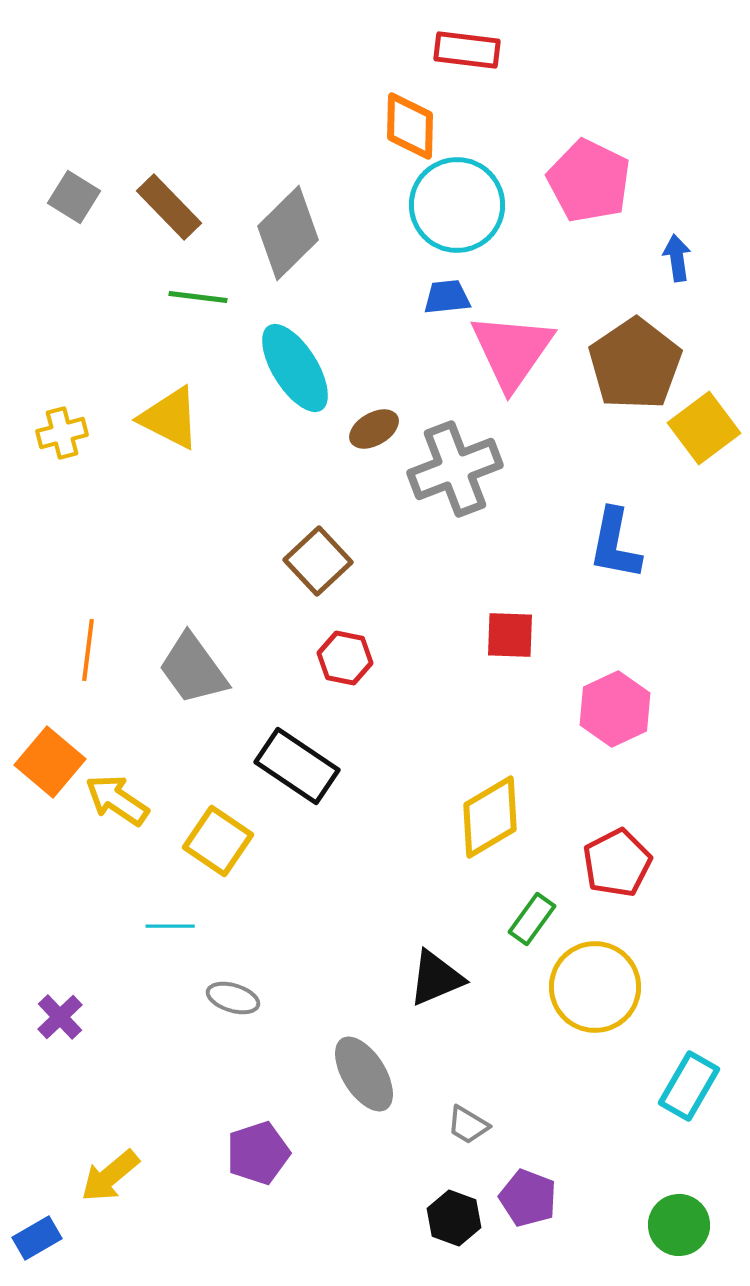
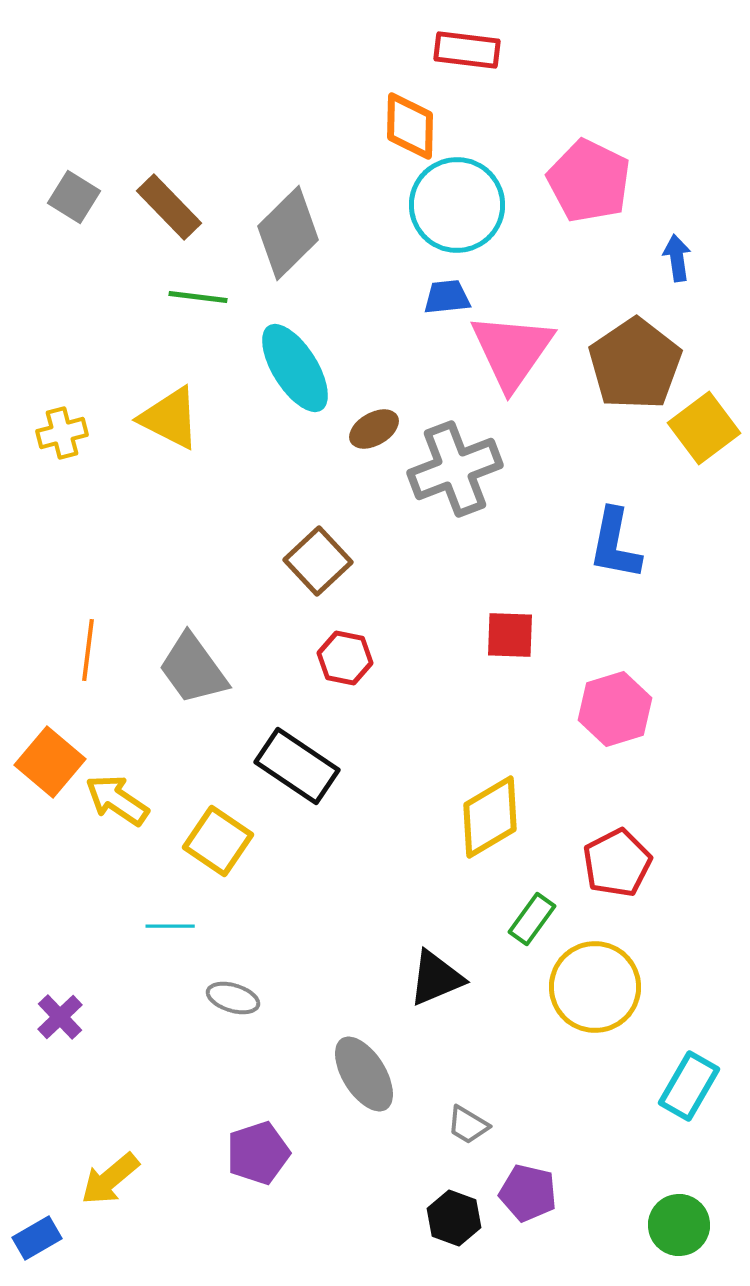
pink hexagon at (615, 709): rotated 8 degrees clockwise
yellow arrow at (110, 1176): moved 3 px down
purple pentagon at (528, 1198): moved 5 px up; rotated 8 degrees counterclockwise
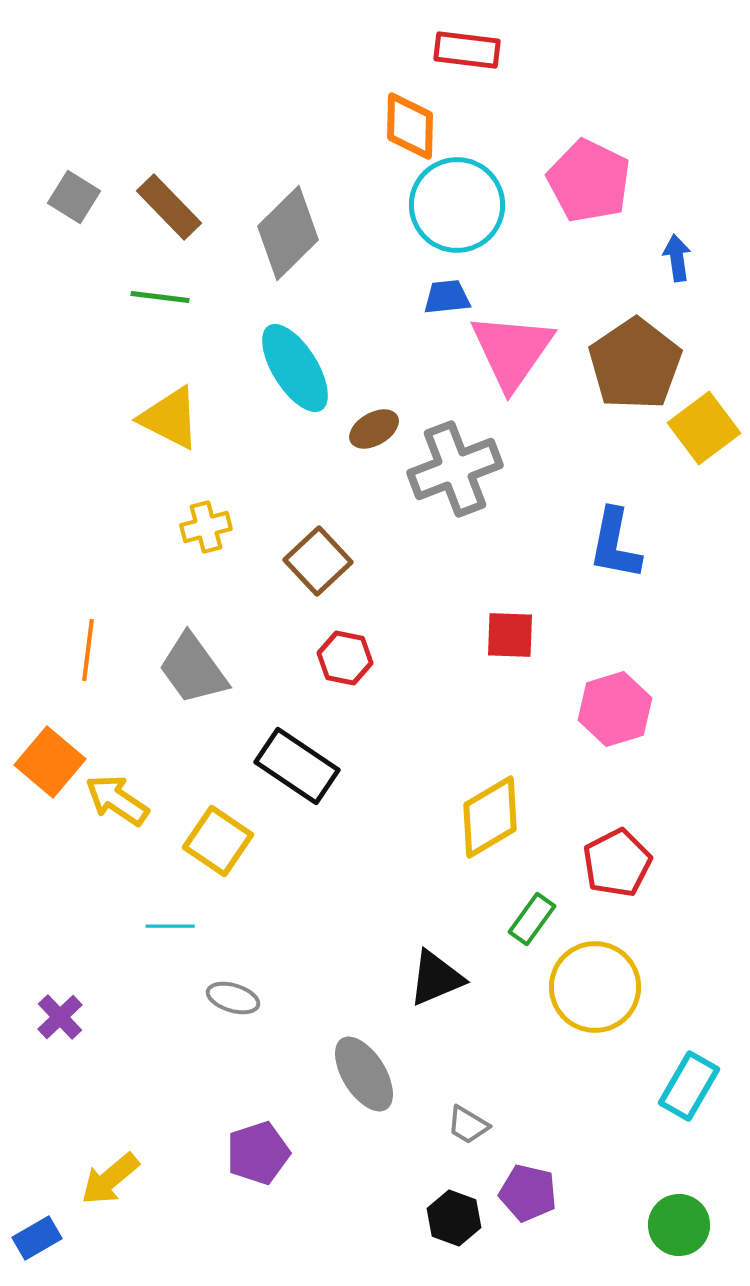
green line at (198, 297): moved 38 px left
yellow cross at (62, 433): moved 144 px right, 94 px down
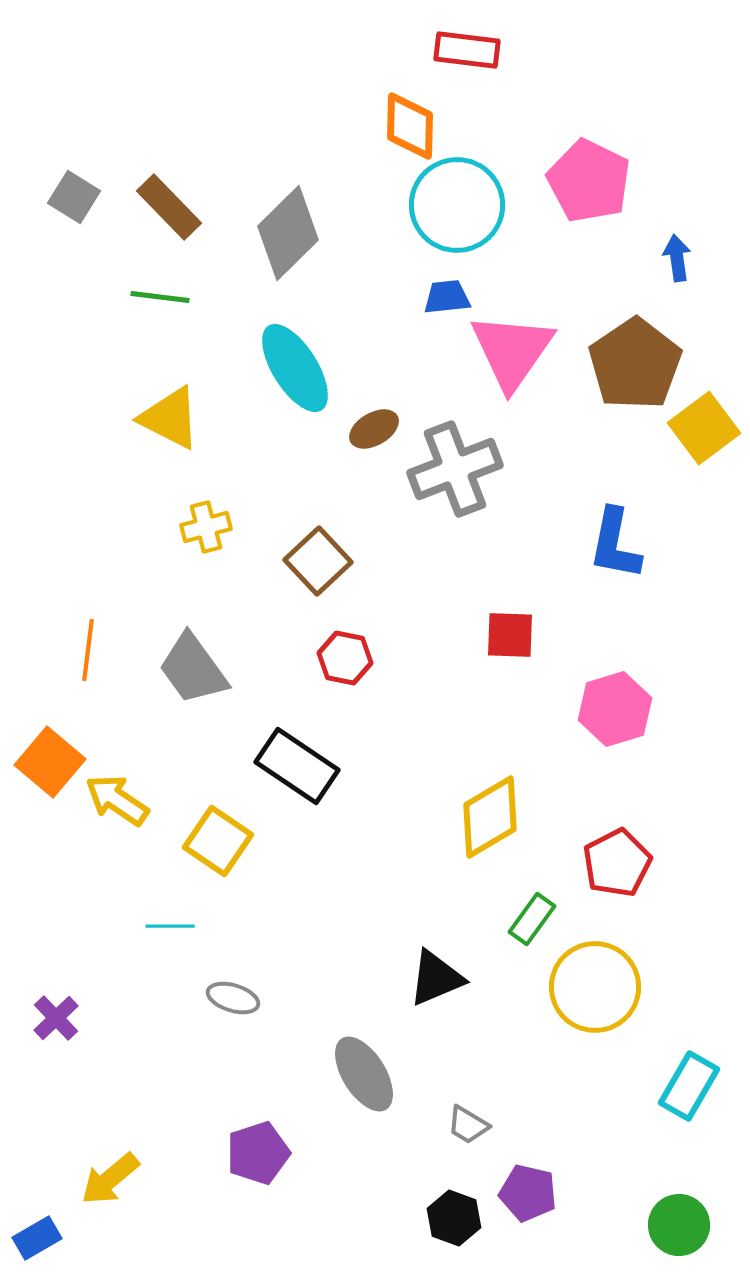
purple cross at (60, 1017): moved 4 px left, 1 px down
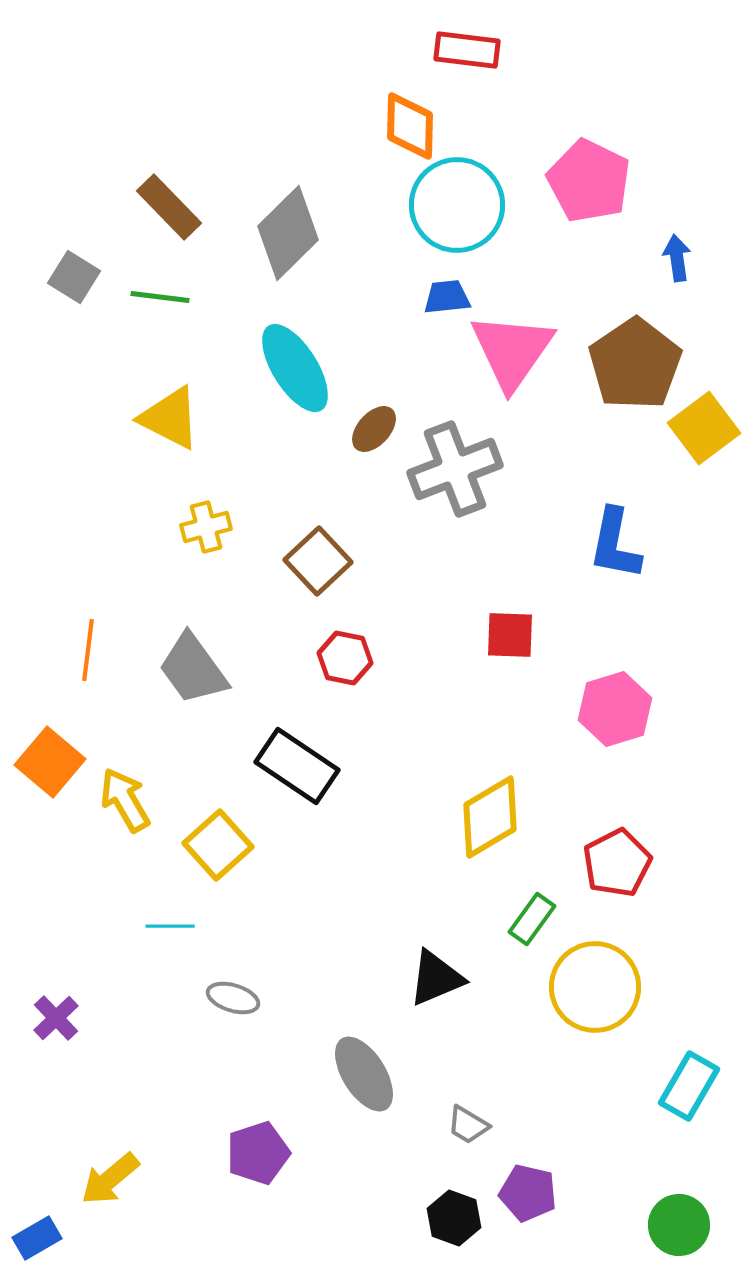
gray square at (74, 197): moved 80 px down
brown ellipse at (374, 429): rotated 18 degrees counterclockwise
yellow arrow at (117, 800): moved 8 px right; rotated 26 degrees clockwise
yellow square at (218, 841): moved 4 px down; rotated 14 degrees clockwise
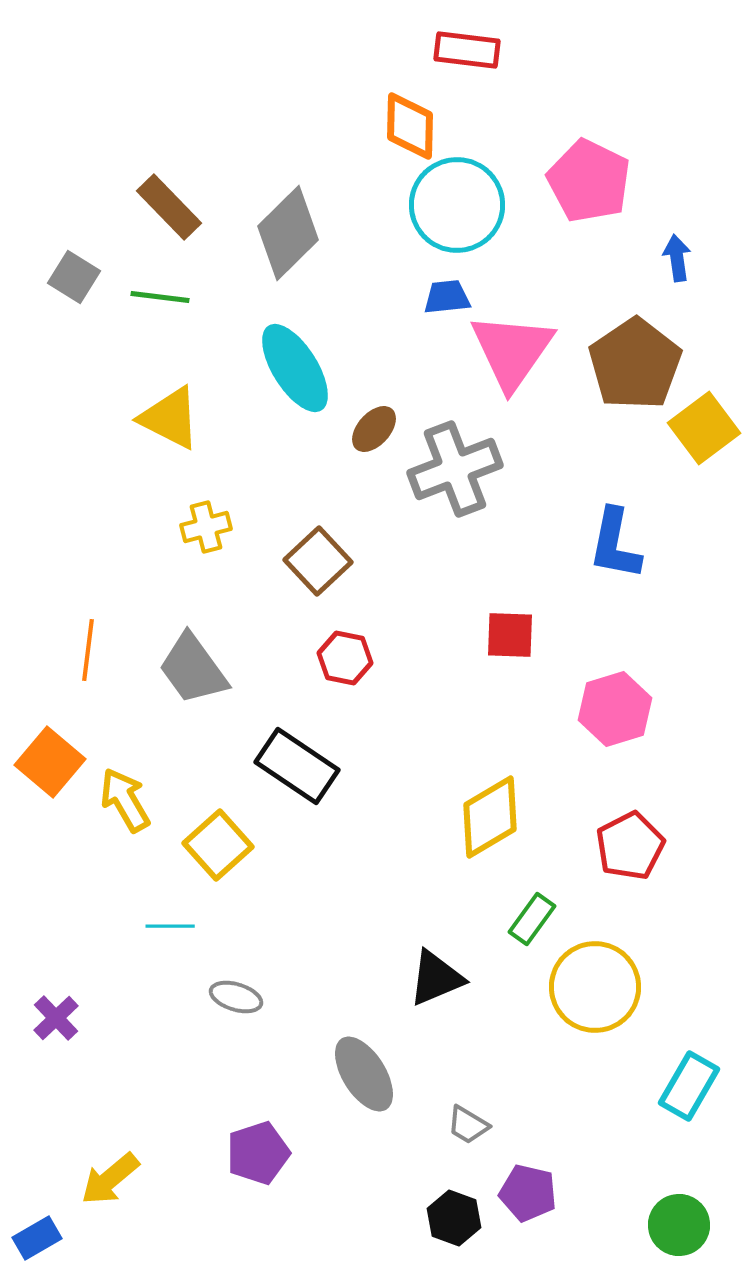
red pentagon at (617, 863): moved 13 px right, 17 px up
gray ellipse at (233, 998): moved 3 px right, 1 px up
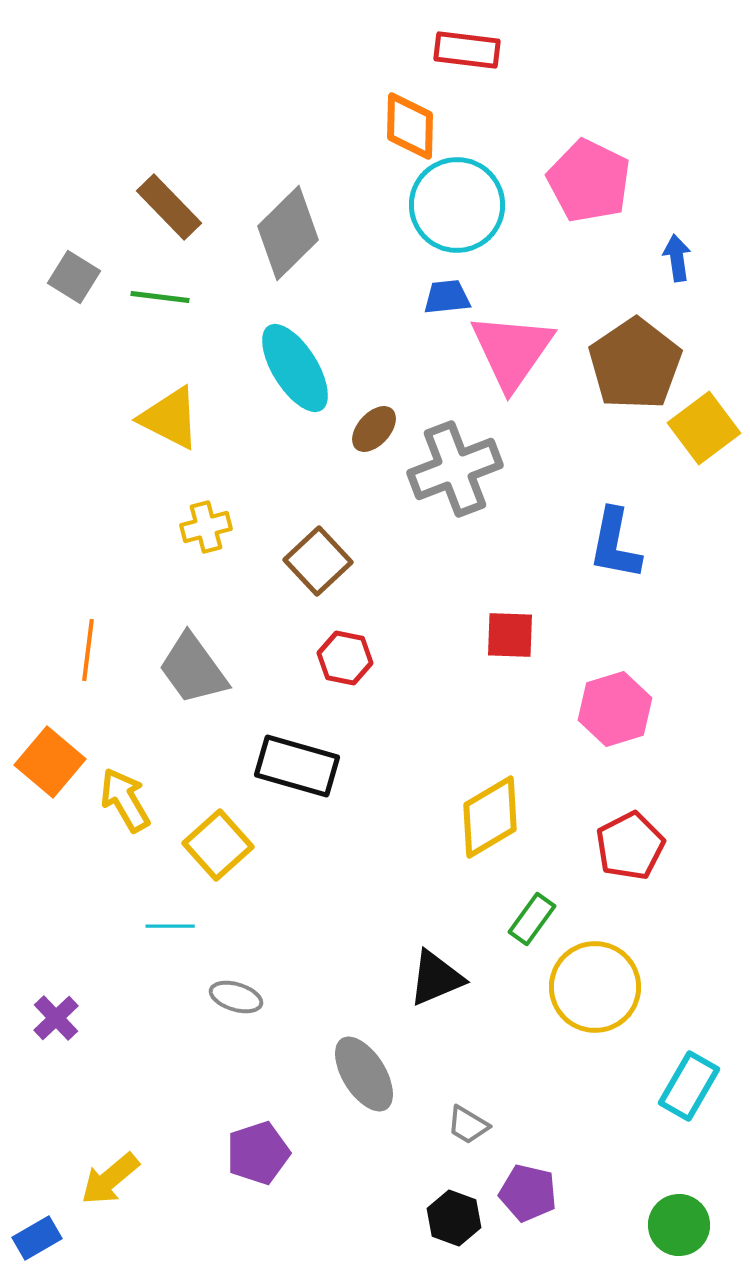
black rectangle at (297, 766): rotated 18 degrees counterclockwise
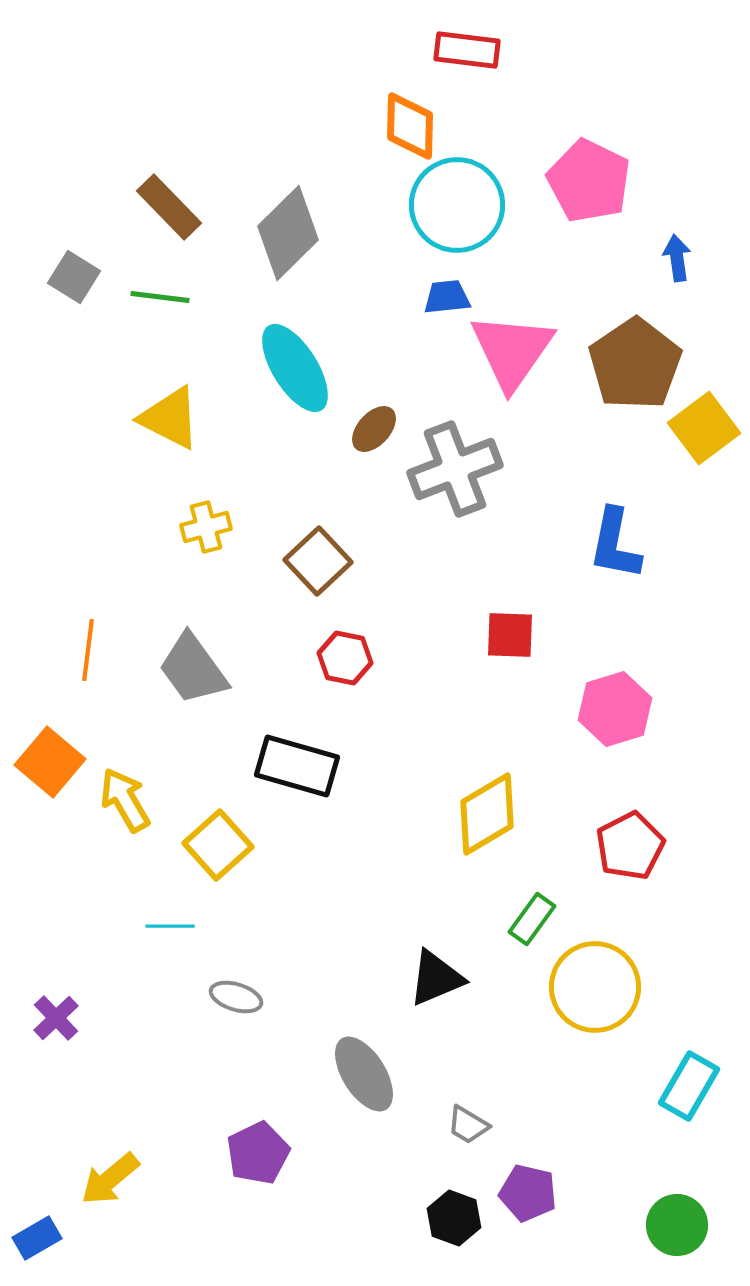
yellow diamond at (490, 817): moved 3 px left, 3 px up
purple pentagon at (258, 1153): rotated 8 degrees counterclockwise
green circle at (679, 1225): moved 2 px left
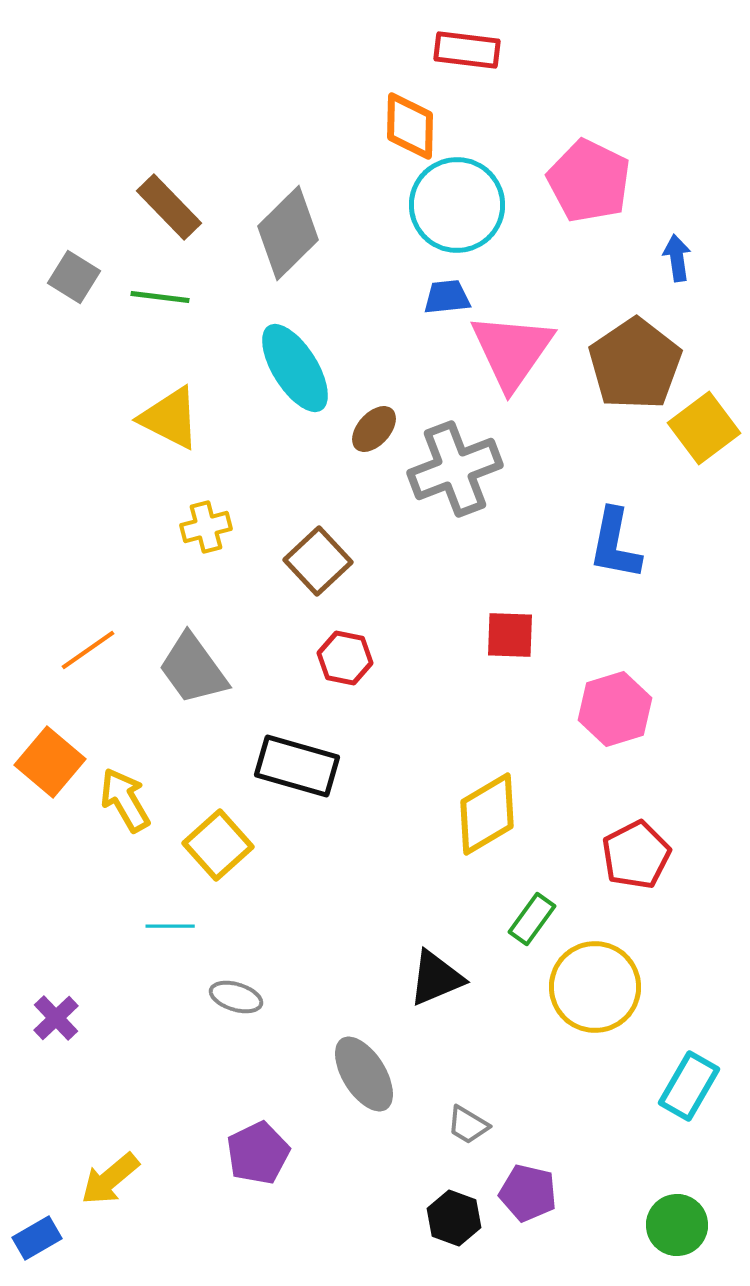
orange line at (88, 650): rotated 48 degrees clockwise
red pentagon at (630, 846): moved 6 px right, 9 px down
